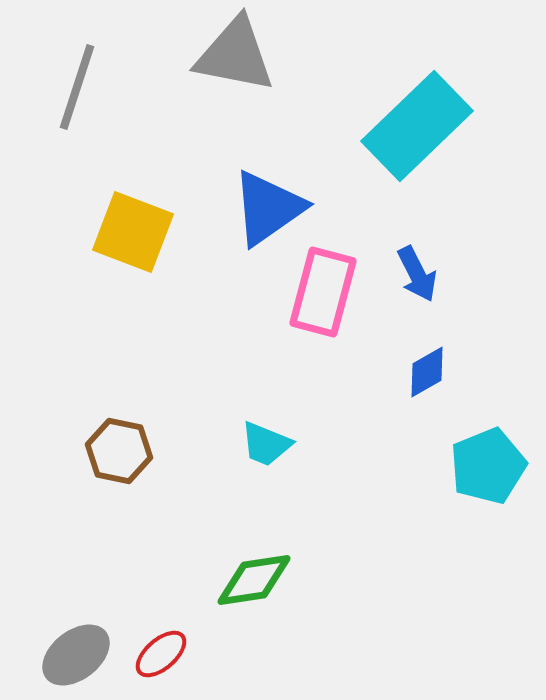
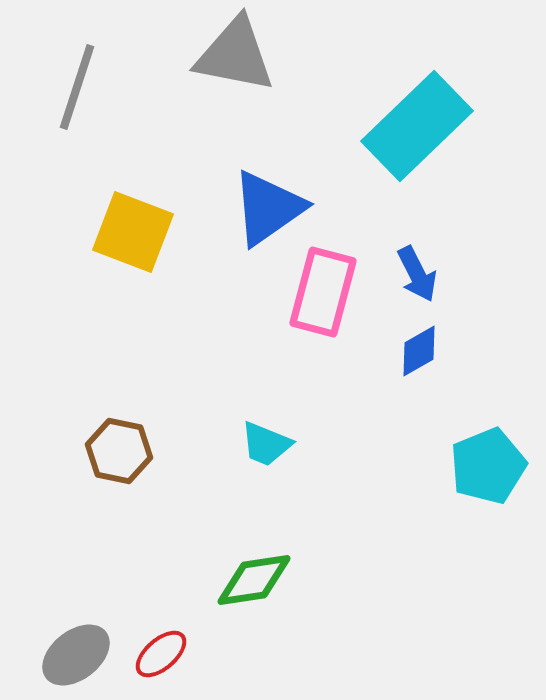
blue diamond: moved 8 px left, 21 px up
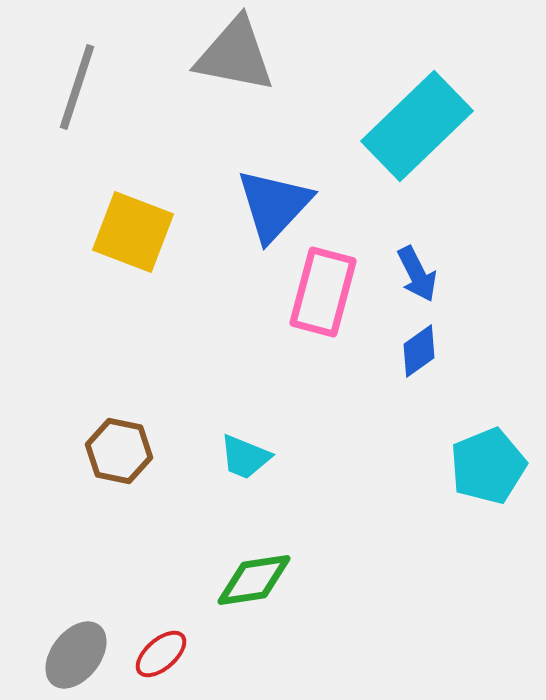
blue triangle: moved 6 px right, 3 px up; rotated 12 degrees counterclockwise
blue diamond: rotated 6 degrees counterclockwise
cyan trapezoid: moved 21 px left, 13 px down
gray ellipse: rotated 14 degrees counterclockwise
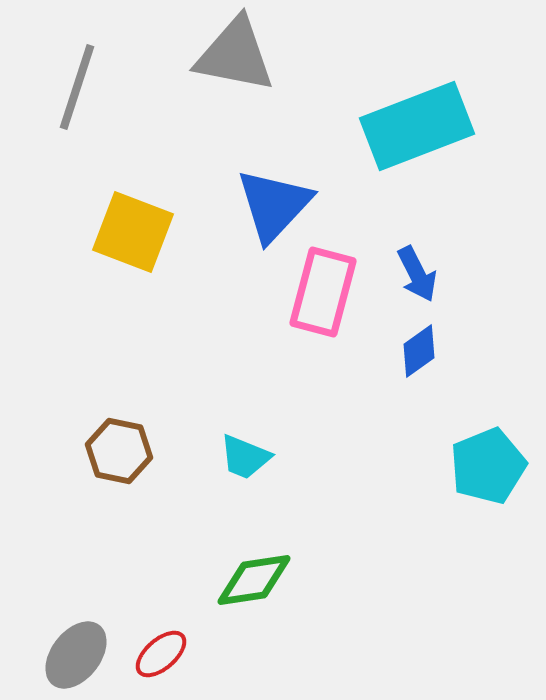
cyan rectangle: rotated 23 degrees clockwise
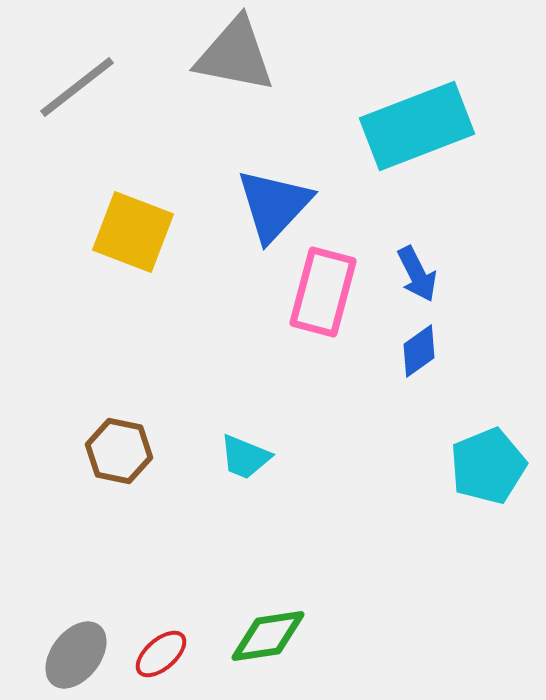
gray line: rotated 34 degrees clockwise
green diamond: moved 14 px right, 56 px down
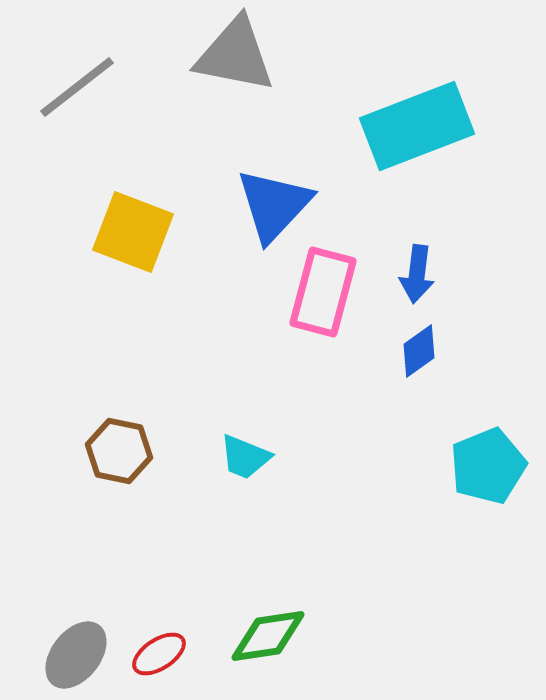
blue arrow: rotated 34 degrees clockwise
red ellipse: moved 2 px left; rotated 8 degrees clockwise
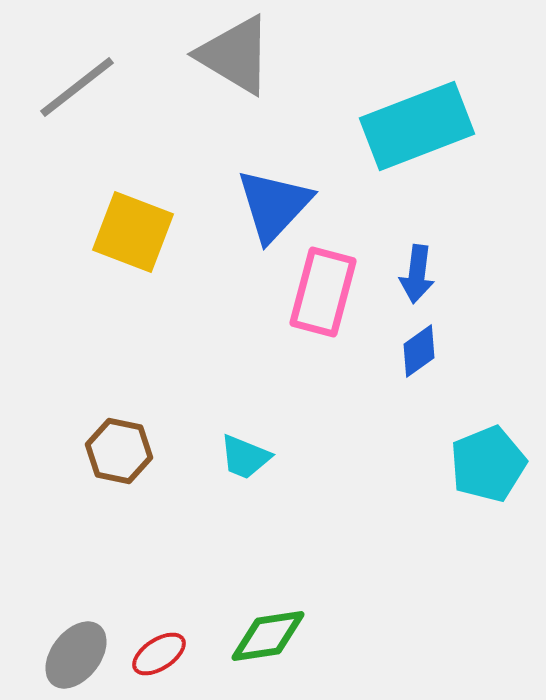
gray triangle: rotated 20 degrees clockwise
cyan pentagon: moved 2 px up
